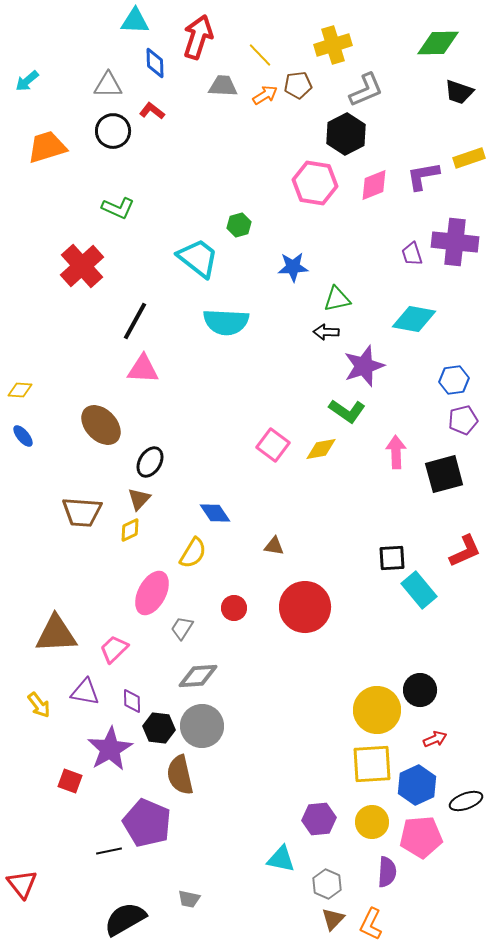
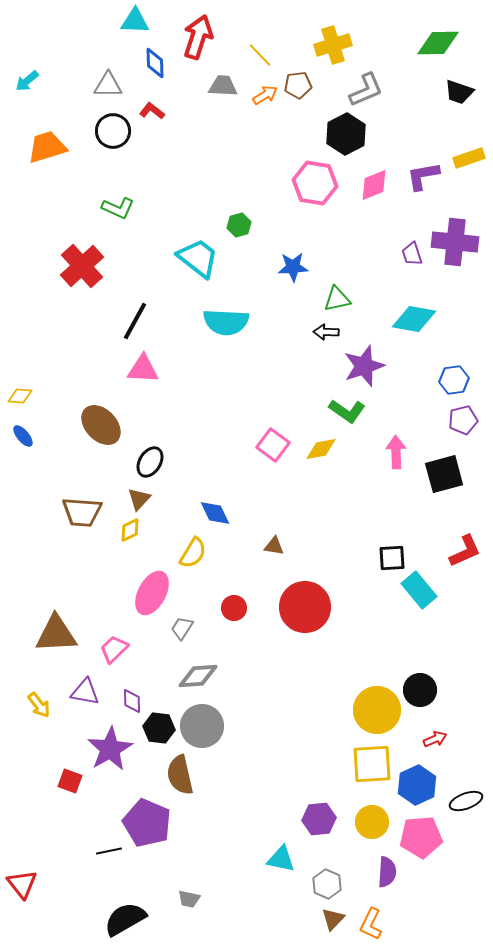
yellow diamond at (20, 390): moved 6 px down
blue diamond at (215, 513): rotated 8 degrees clockwise
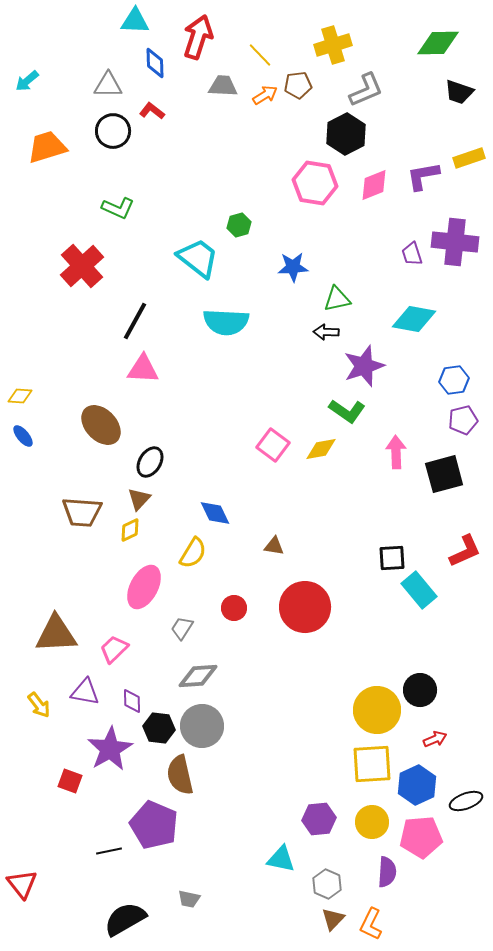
pink ellipse at (152, 593): moved 8 px left, 6 px up
purple pentagon at (147, 823): moved 7 px right, 2 px down
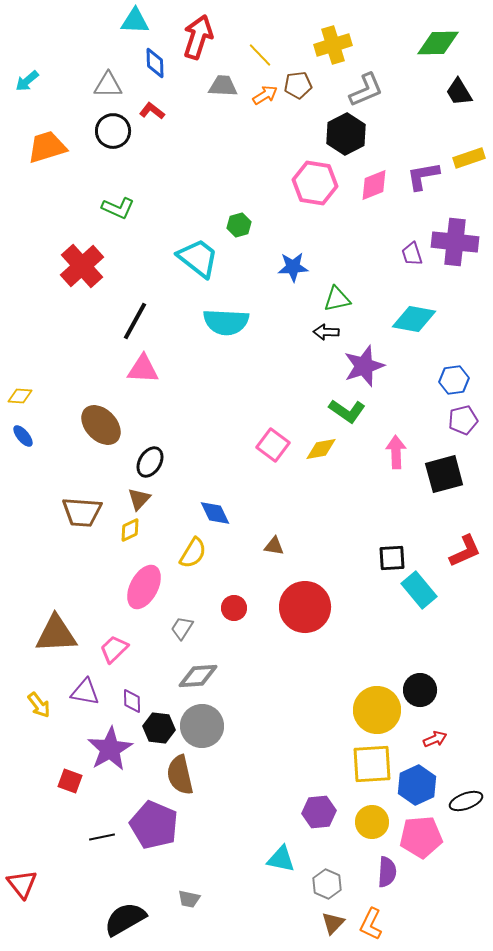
black trapezoid at (459, 92): rotated 40 degrees clockwise
purple hexagon at (319, 819): moved 7 px up
black line at (109, 851): moved 7 px left, 14 px up
brown triangle at (333, 919): moved 4 px down
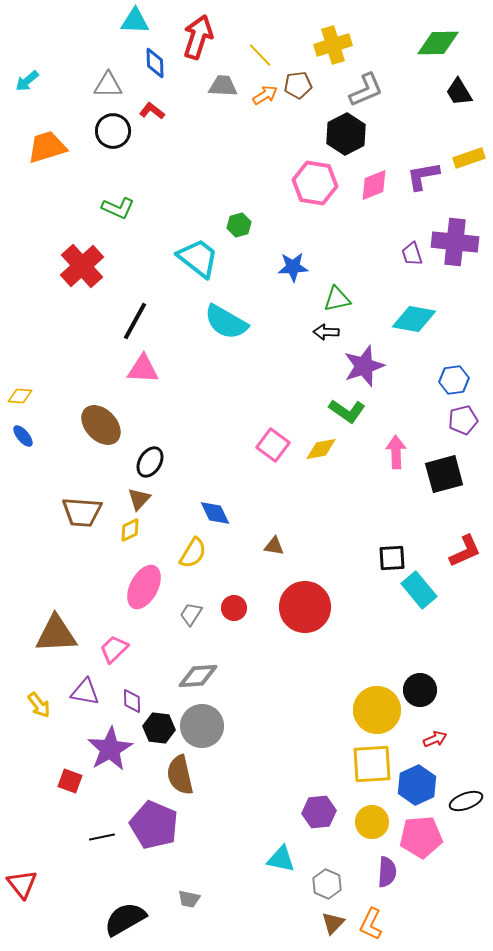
cyan semicircle at (226, 322): rotated 27 degrees clockwise
gray trapezoid at (182, 628): moved 9 px right, 14 px up
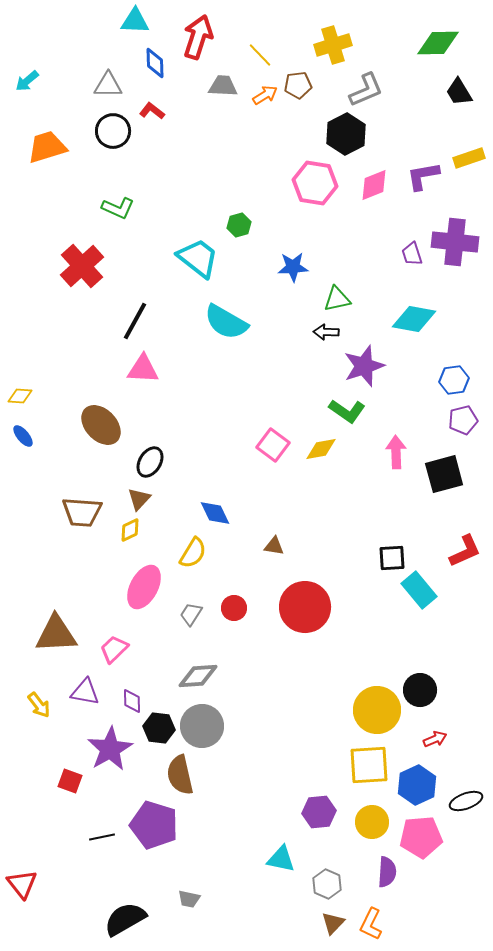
yellow square at (372, 764): moved 3 px left, 1 px down
purple pentagon at (154, 825): rotated 6 degrees counterclockwise
